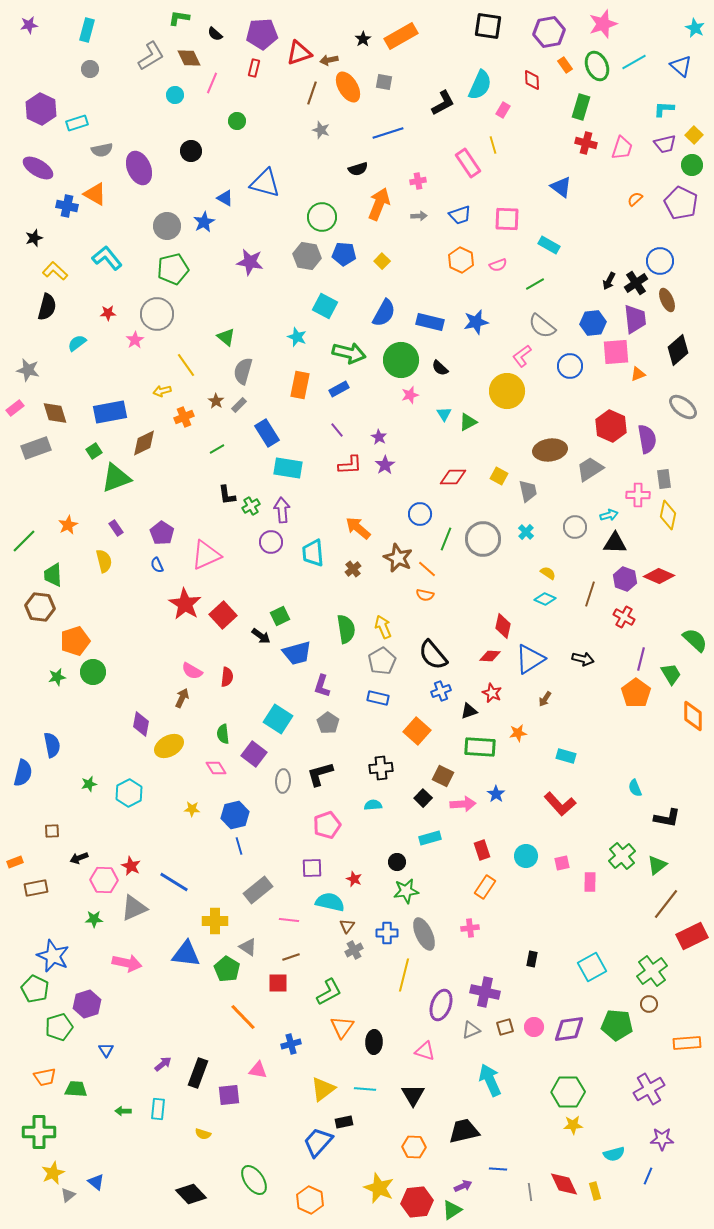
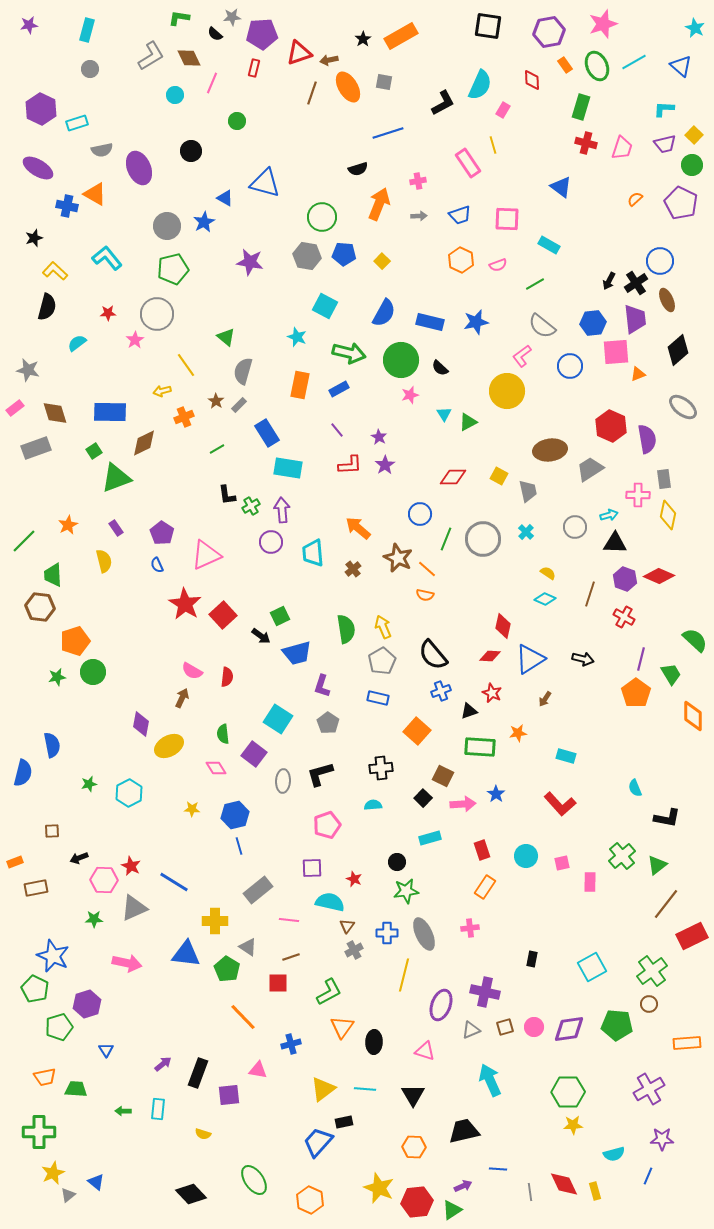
gray star at (321, 130): moved 89 px left, 113 px up; rotated 24 degrees counterclockwise
blue rectangle at (110, 412): rotated 12 degrees clockwise
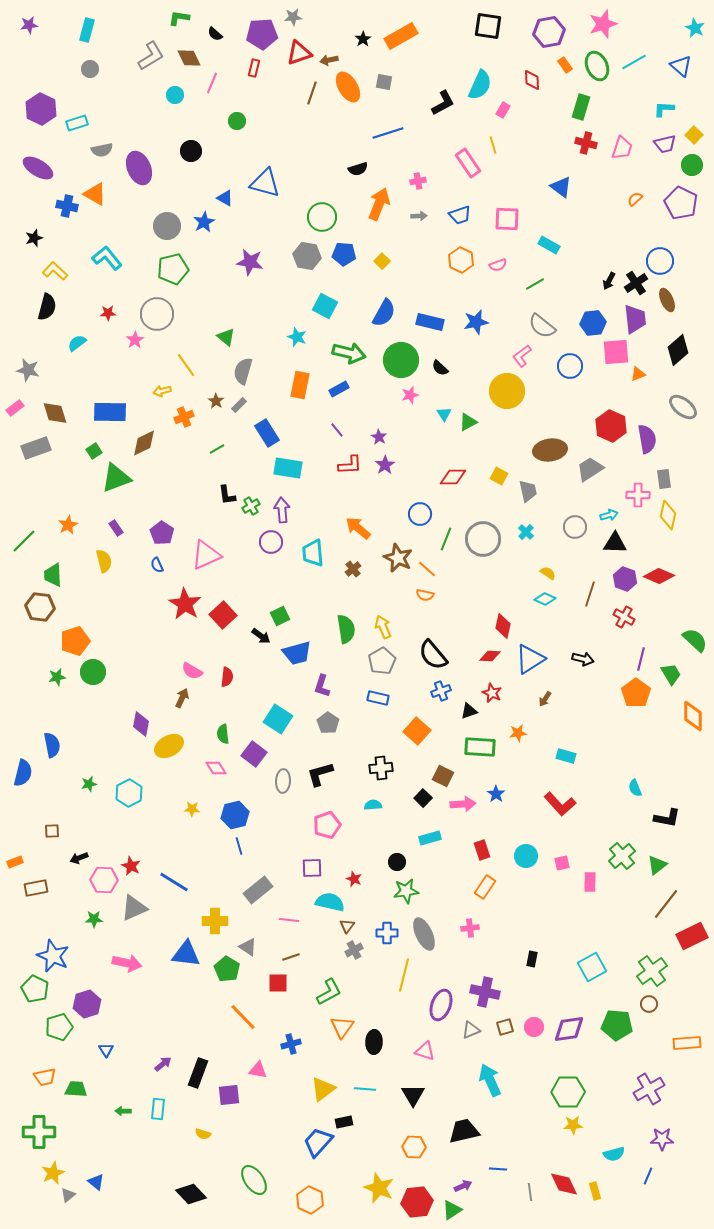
gray star at (232, 17): moved 61 px right
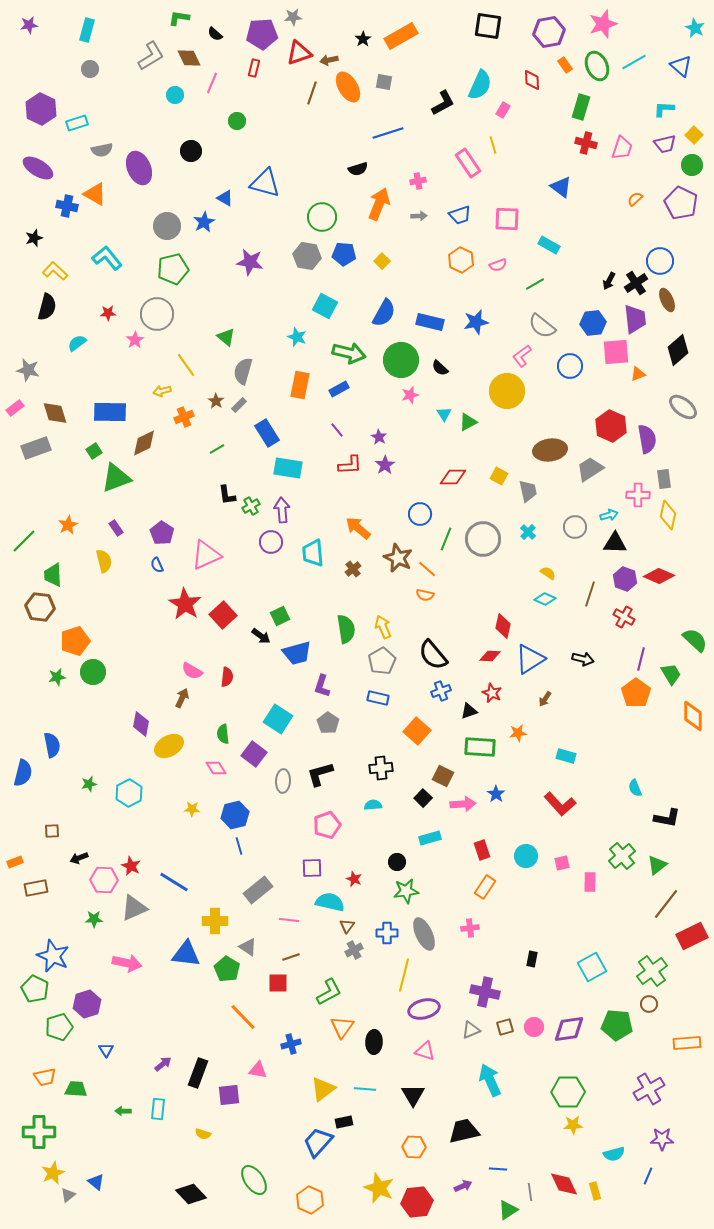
cyan cross at (526, 532): moved 2 px right
purple ellipse at (441, 1005): moved 17 px left, 4 px down; rotated 56 degrees clockwise
green triangle at (452, 1210): moved 56 px right
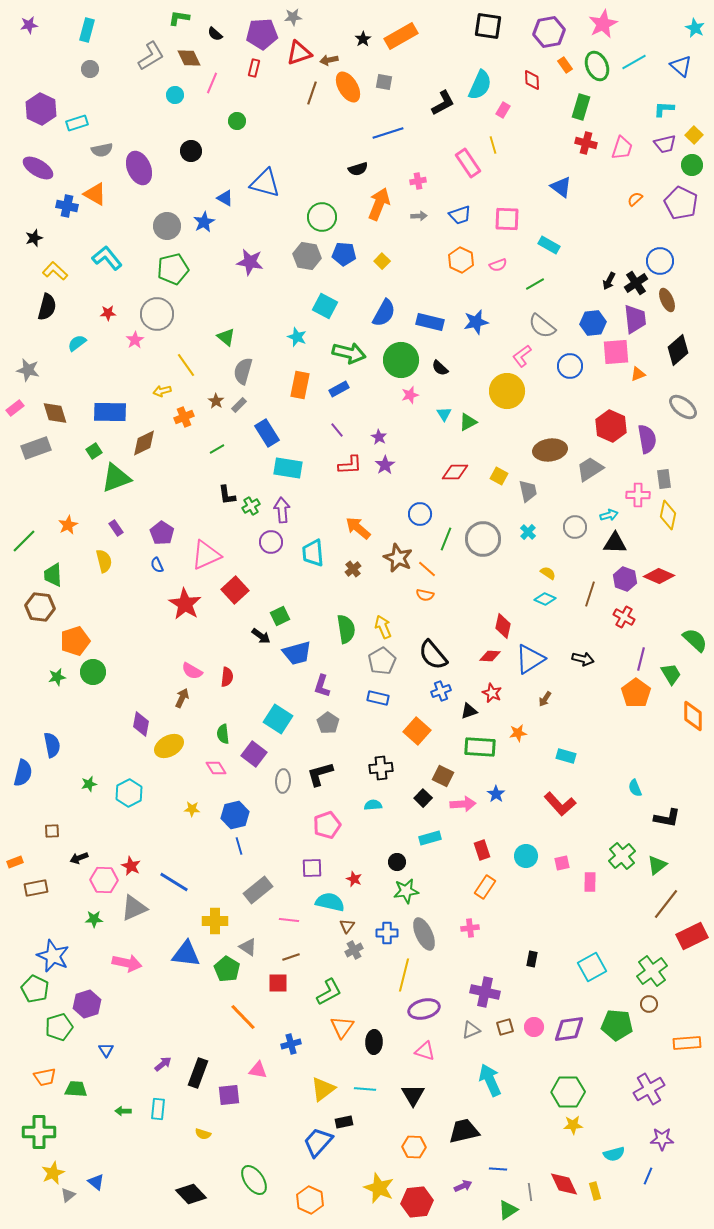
pink star at (603, 24): rotated 8 degrees counterclockwise
red diamond at (453, 477): moved 2 px right, 5 px up
red square at (223, 615): moved 12 px right, 25 px up
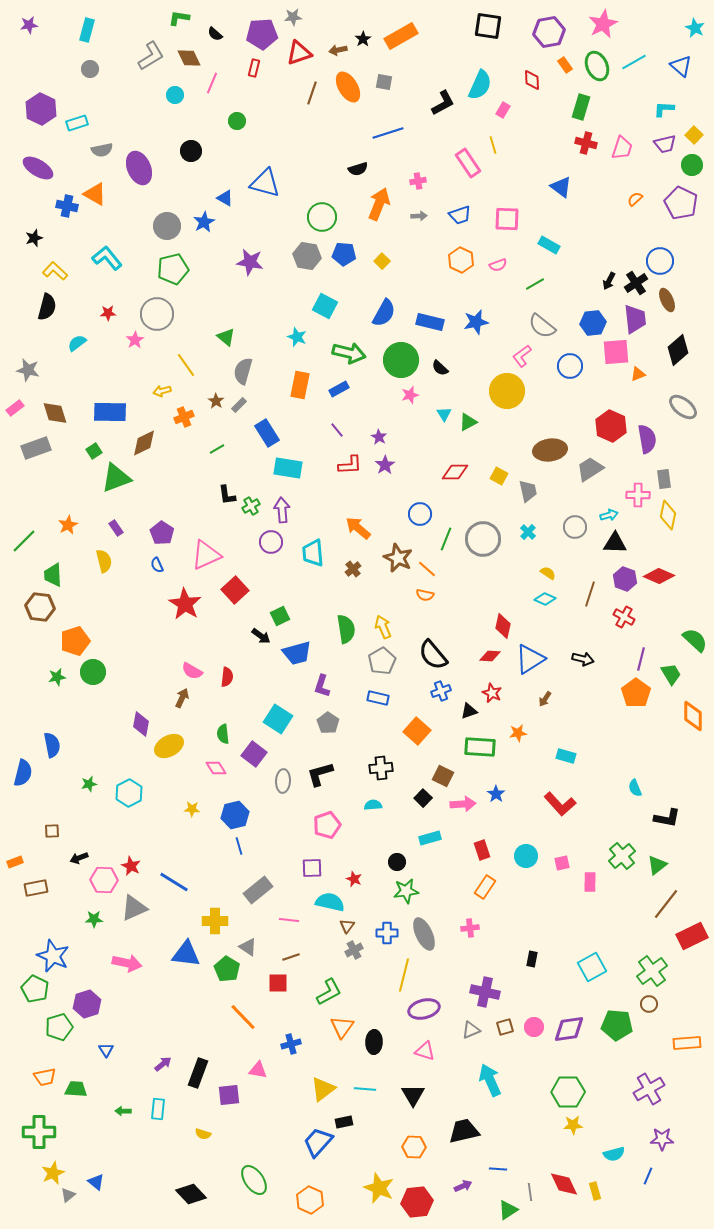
brown arrow at (329, 60): moved 9 px right, 10 px up
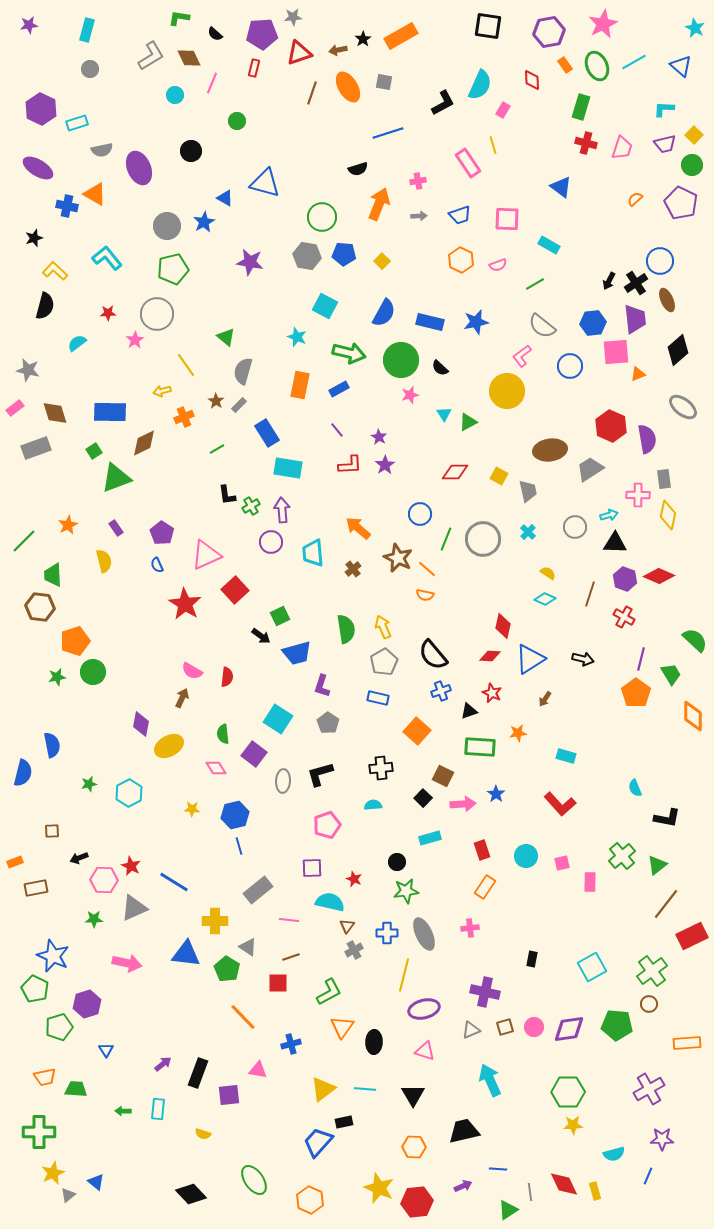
black semicircle at (47, 307): moved 2 px left, 1 px up
gray pentagon at (382, 661): moved 2 px right, 1 px down
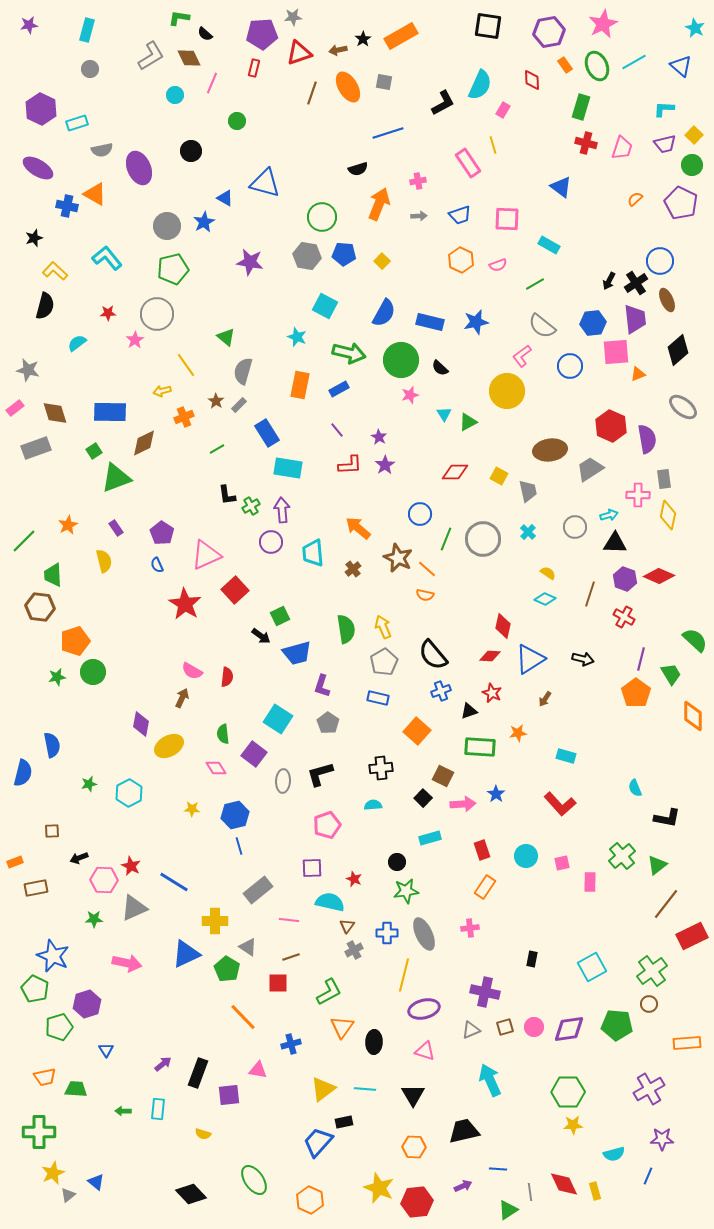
black semicircle at (215, 34): moved 10 px left
blue triangle at (186, 954): rotated 32 degrees counterclockwise
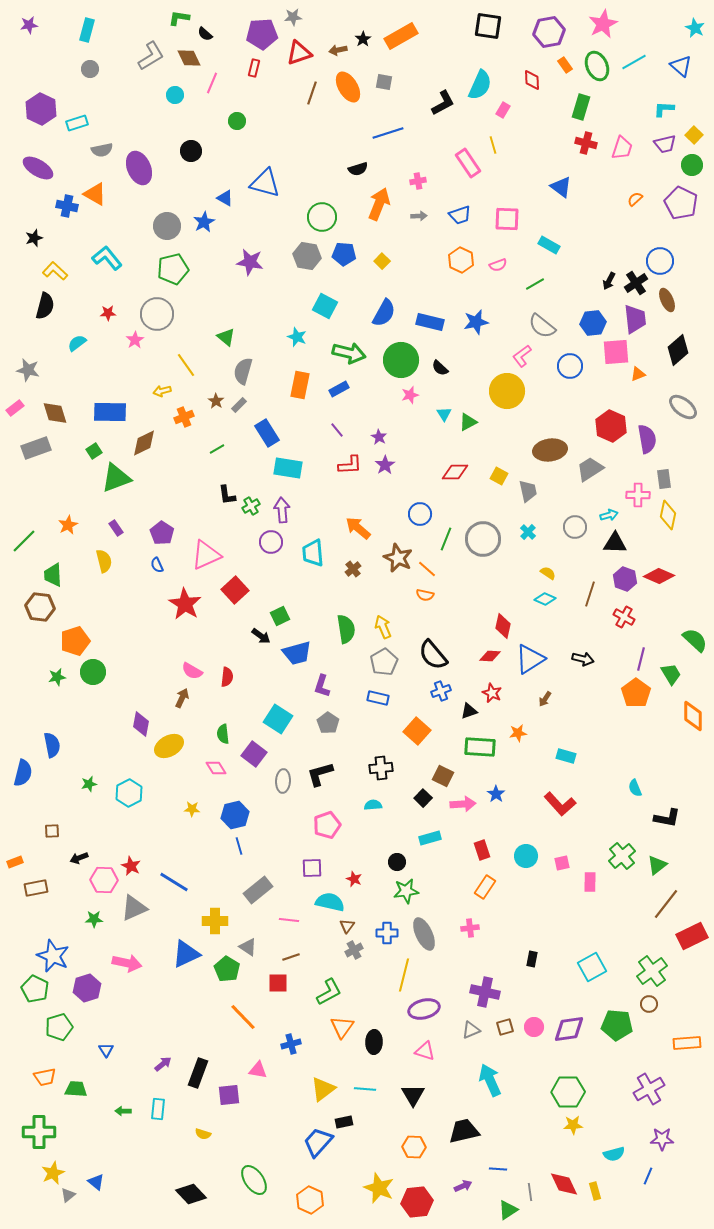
purple hexagon at (87, 1004): moved 16 px up
